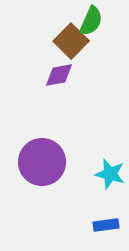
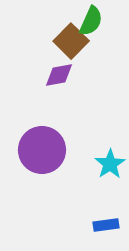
purple circle: moved 12 px up
cyan star: moved 10 px up; rotated 24 degrees clockwise
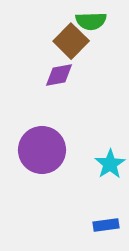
green semicircle: rotated 64 degrees clockwise
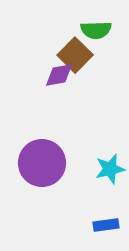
green semicircle: moved 5 px right, 9 px down
brown square: moved 4 px right, 14 px down
purple circle: moved 13 px down
cyan star: moved 5 px down; rotated 20 degrees clockwise
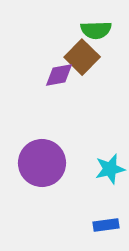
brown square: moved 7 px right, 2 px down
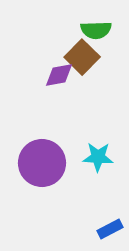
cyan star: moved 12 px left, 12 px up; rotated 16 degrees clockwise
blue rectangle: moved 4 px right, 4 px down; rotated 20 degrees counterclockwise
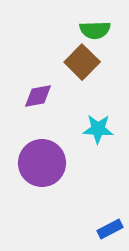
green semicircle: moved 1 px left
brown square: moved 5 px down
purple diamond: moved 21 px left, 21 px down
cyan star: moved 28 px up
